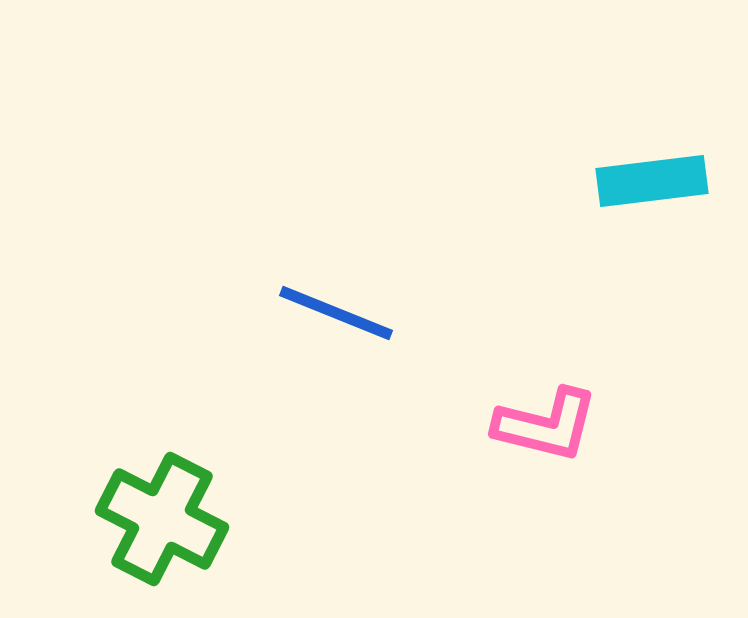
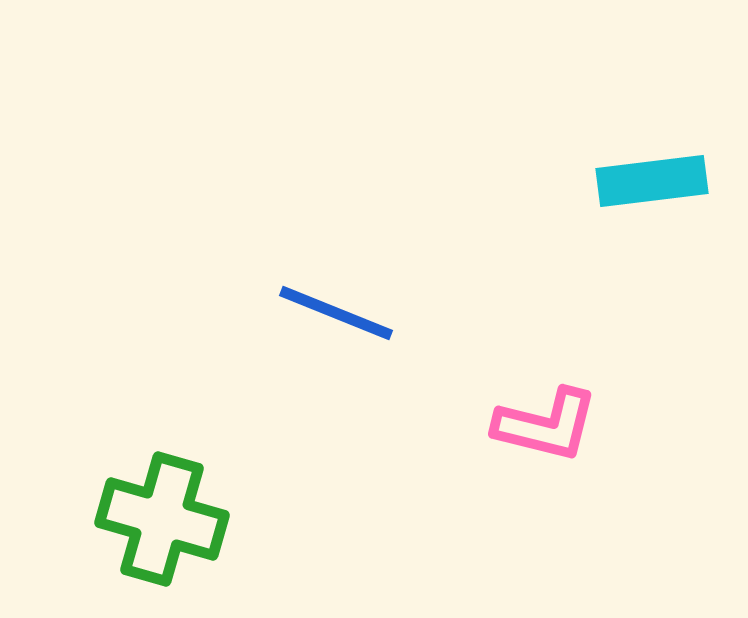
green cross: rotated 11 degrees counterclockwise
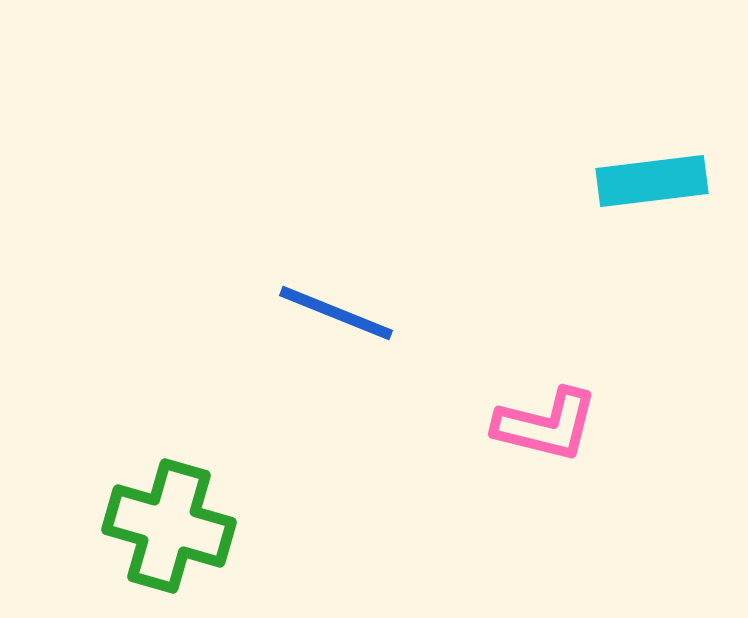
green cross: moved 7 px right, 7 px down
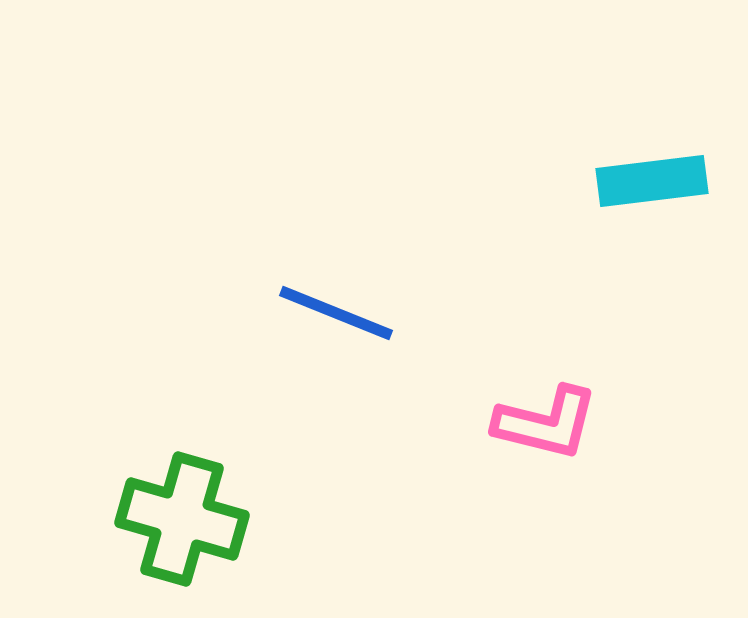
pink L-shape: moved 2 px up
green cross: moved 13 px right, 7 px up
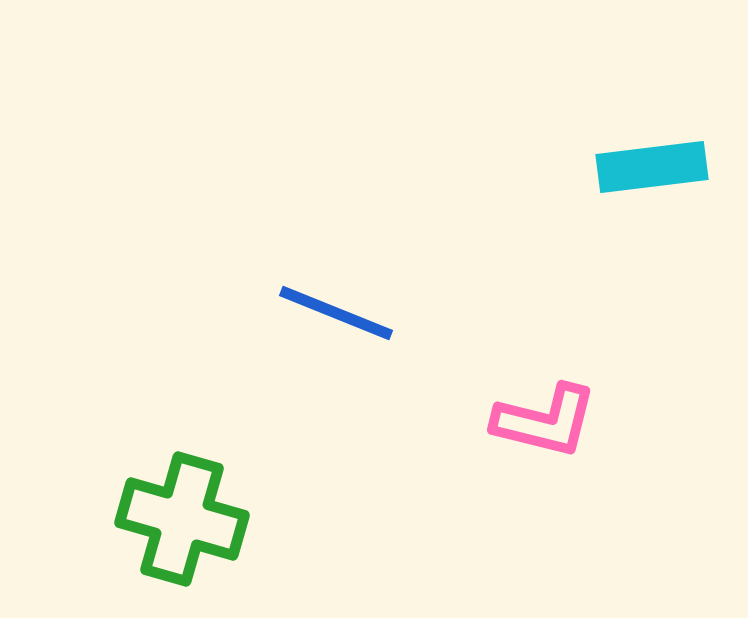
cyan rectangle: moved 14 px up
pink L-shape: moved 1 px left, 2 px up
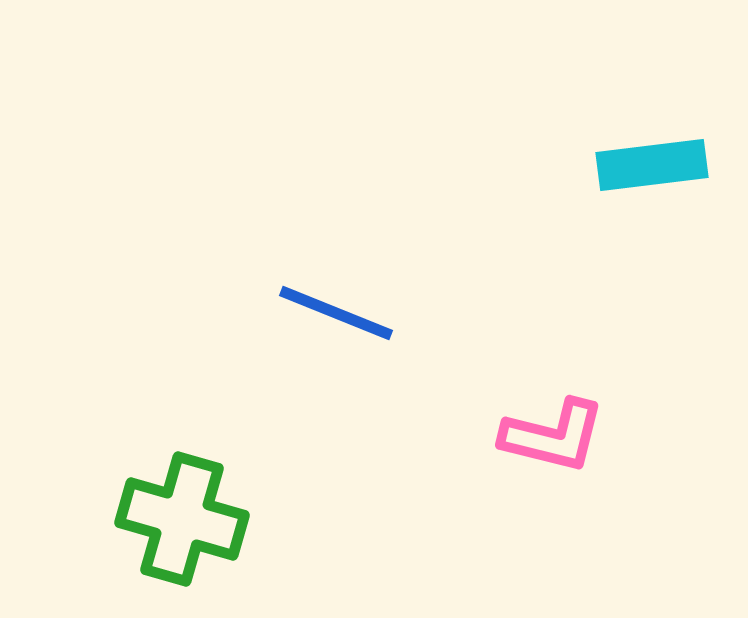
cyan rectangle: moved 2 px up
pink L-shape: moved 8 px right, 15 px down
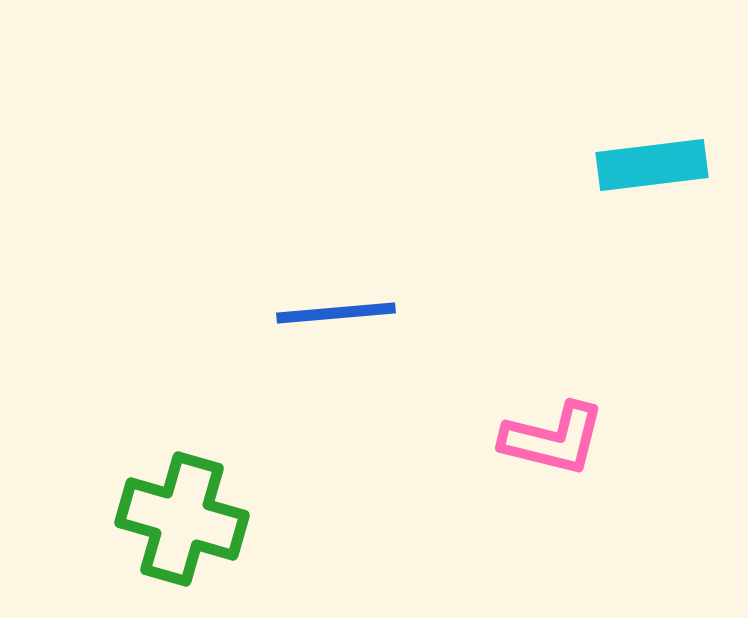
blue line: rotated 27 degrees counterclockwise
pink L-shape: moved 3 px down
